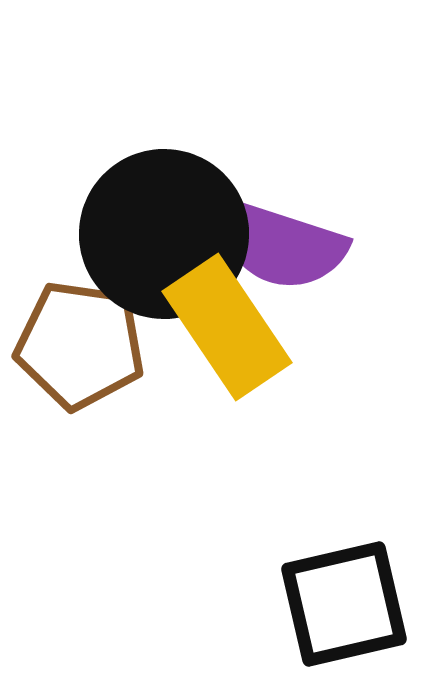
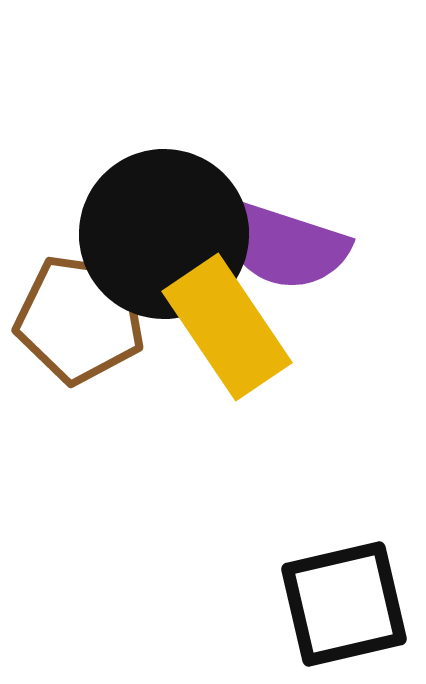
purple semicircle: moved 2 px right
brown pentagon: moved 26 px up
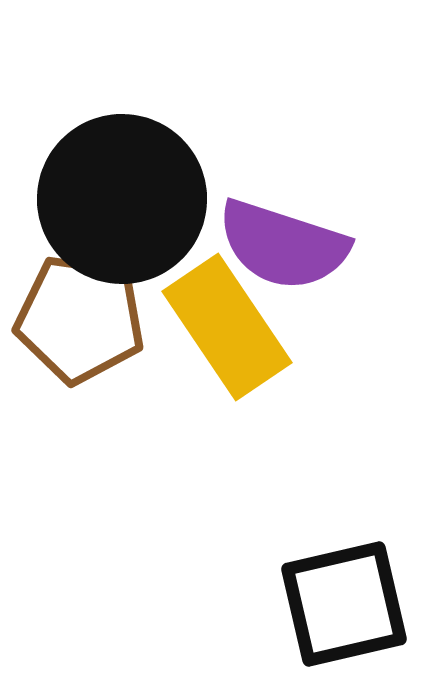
black circle: moved 42 px left, 35 px up
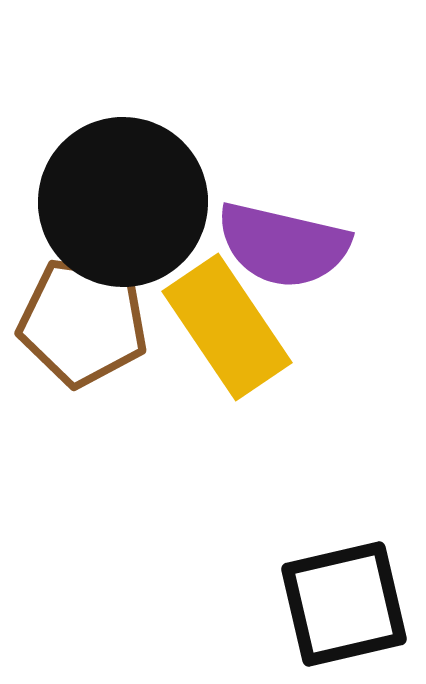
black circle: moved 1 px right, 3 px down
purple semicircle: rotated 5 degrees counterclockwise
brown pentagon: moved 3 px right, 3 px down
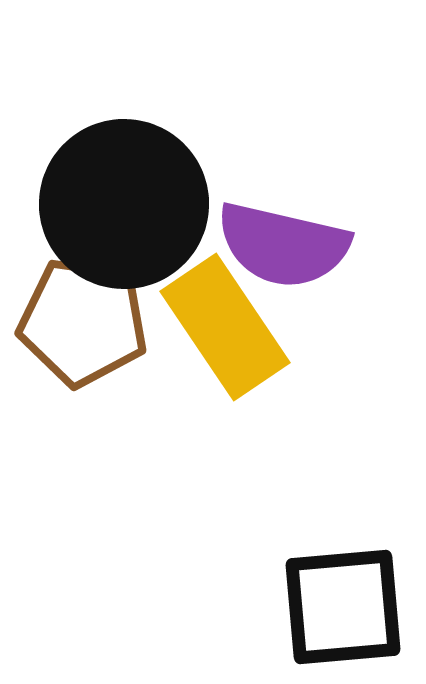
black circle: moved 1 px right, 2 px down
yellow rectangle: moved 2 px left
black square: moved 1 px left, 3 px down; rotated 8 degrees clockwise
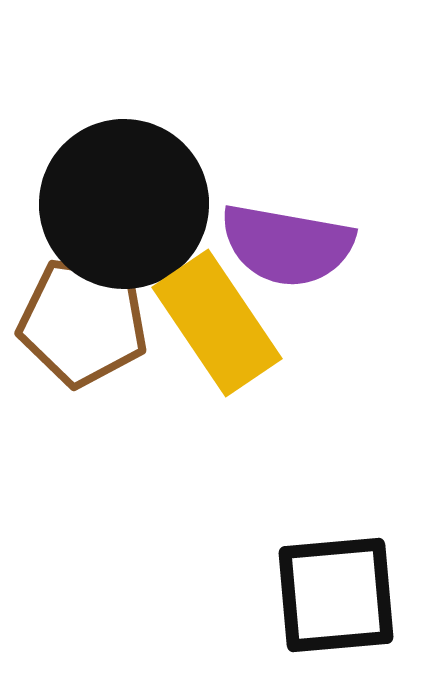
purple semicircle: moved 4 px right; rotated 3 degrees counterclockwise
yellow rectangle: moved 8 px left, 4 px up
black square: moved 7 px left, 12 px up
